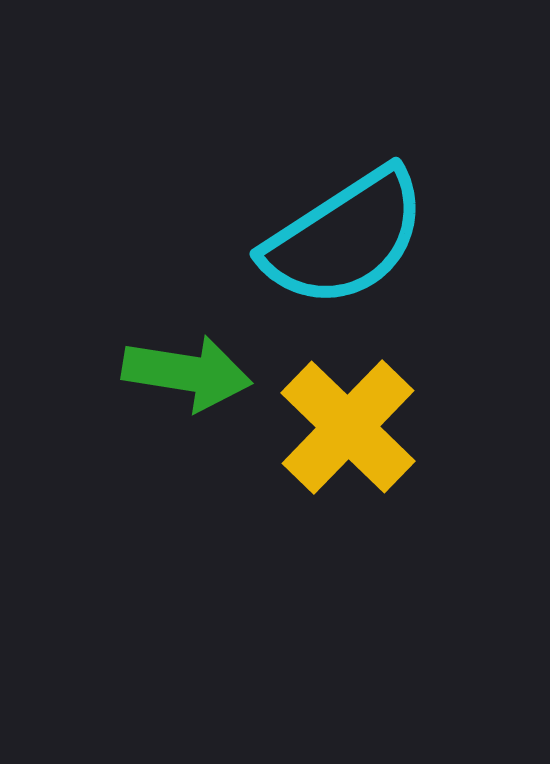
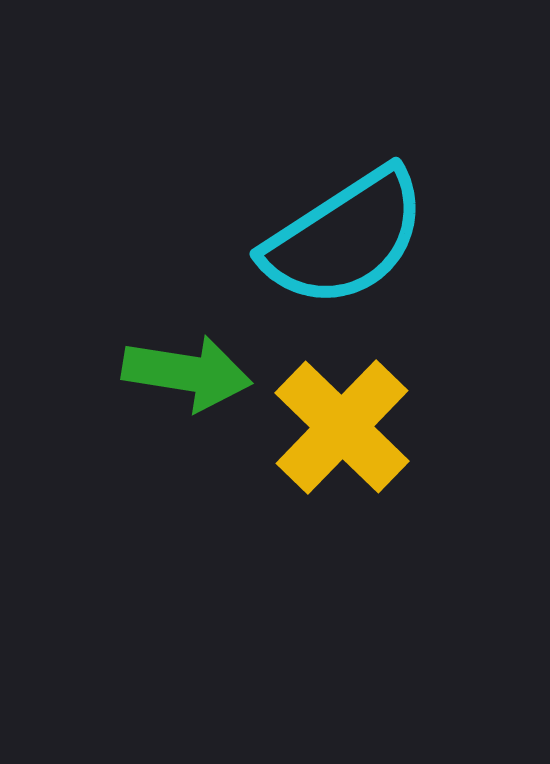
yellow cross: moved 6 px left
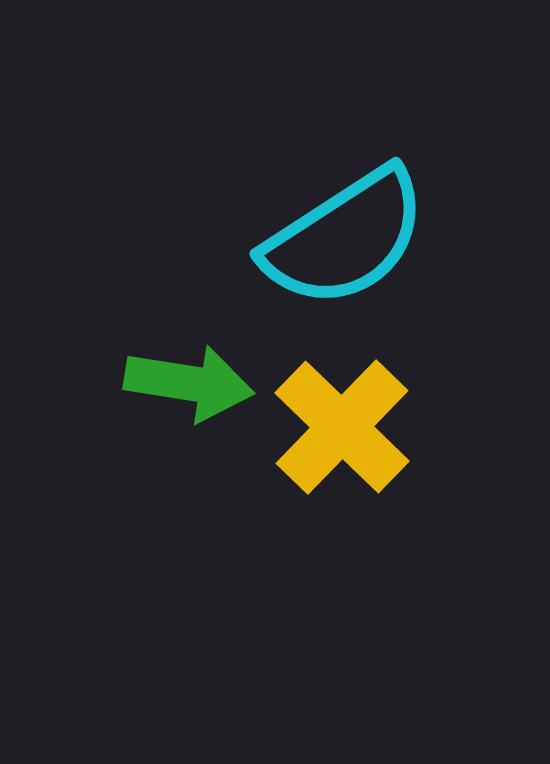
green arrow: moved 2 px right, 10 px down
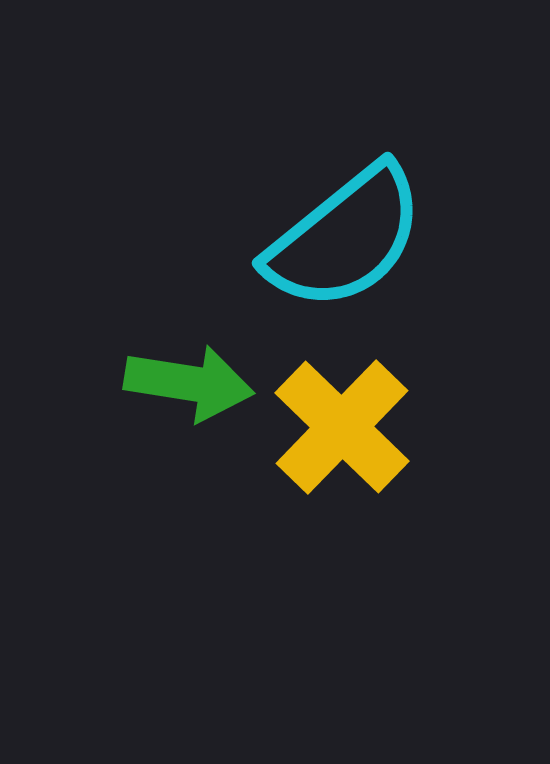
cyan semicircle: rotated 6 degrees counterclockwise
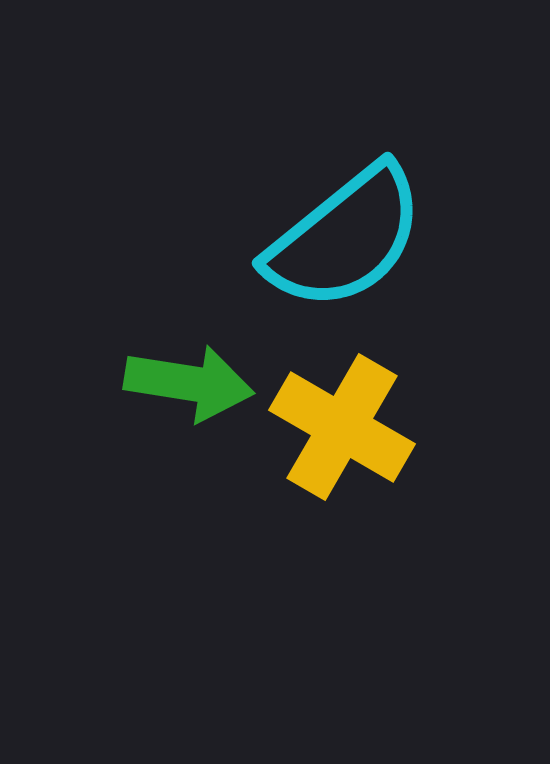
yellow cross: rotated 14 degrees counterclockwise
